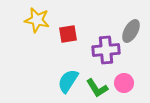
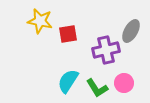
yellow star: moved 3 px right, 1 px down
purple cross: rotated 8 degrees counterclockwise
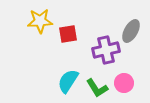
yellow star: rotated 15 degrees counterclockwise
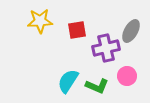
red square: moved 9 px right, 4 px up
purple cross: moved 2 px up
pink circle: moved 3 px right, 7 px up
green L-shape: moved 2 px up; rotated 35 degrees counterclockwise
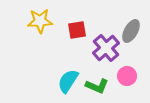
purple cross: rotated 28 degrees counterclockwise
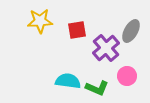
cyan semicircle: rotated 65 degrees clockwise
green L-shape: moved 2 px down
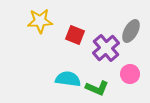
red square: moved 2 px left, 5 px down; rotated 30 degrees clockwise
pink circle: moved 3 px right, 2 px up
cyan semicircle: moved 2 px up
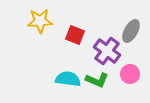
purple cross: moved 1 px right, 3 px down; rotated 12 degrees counterclockwise
green L-shape: moved 8 px up
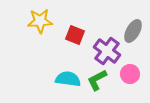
gray ellipse: moved 2 px right
green L-shape: rotated 130 degrees clockwise
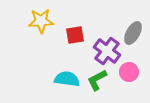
yellow star: moved 1 px right
gray ellipse: moved 2 px down
red square: rotated 30 degrees counterclockwise
pink circle: moved 1 px left, 2 px up
cyan semicircle: moved 1 px left
